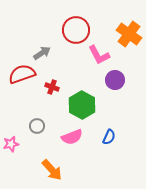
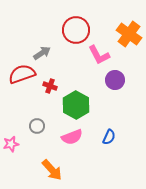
red cross: moved 2 px left, 1 px up
green hexagon: moved 6 px left
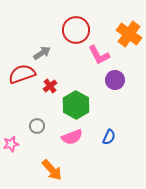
red cross: rotated 32 degrees clockwise
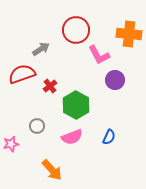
orange cross: rotated 30 degrees counterclockwise
gray arrow: moved 1 px left, 4 px up
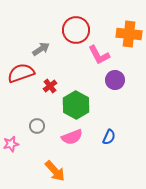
red semicircle: moved 1 px left, 1 px up
orange arrow: moved 3 px right, 1 px down
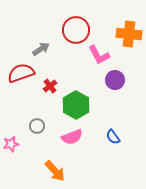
blue semicircle: moved 4 px right; rotated 119 degrees clockwise
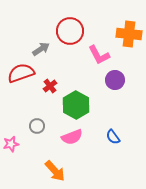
red circle: moved 6 px left, 1 px down
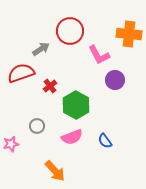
blue semicircle: moved 8 px left, 4 px down
